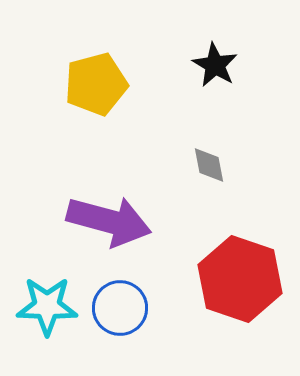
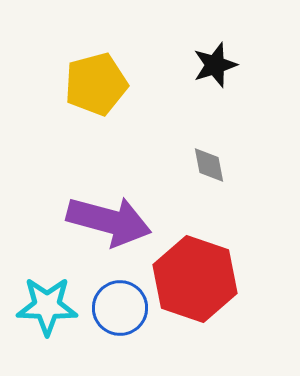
black star: rotated 24 degrees clockwise
red hexagon: moved 45 px left
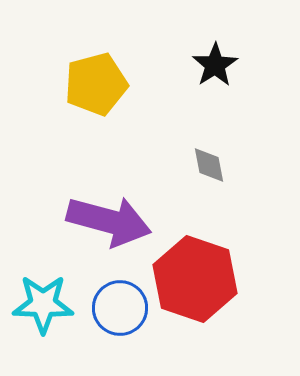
black star: rotated 15 degrees counterclockwise
cyan star: moved 4 px left, 2 px up
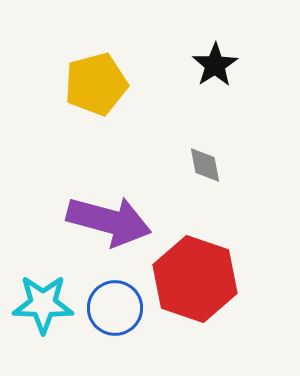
gray diamond: moved 4 px left
blue circle: moved 5 px left
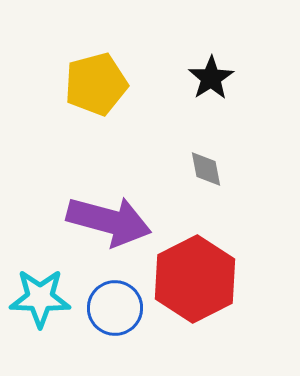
black star: moved 4 px left, 13 px down
gray diamond: moved 1 px right, 4 px down
red hexagon: rotated 14 degrees clockwise
cyan star: moved 3 px left, 6 px up
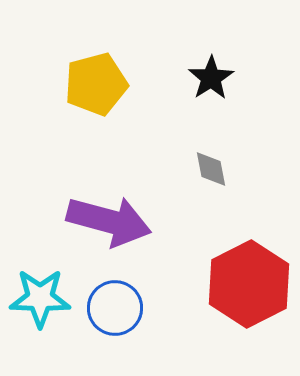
gray diamond: moved 5 px right
red hexagon: moved 54 px right, 5 px down
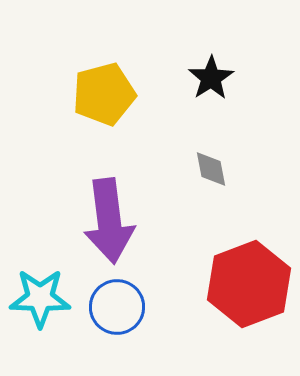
yellow pentagon: moved 8 px right, 10 px down
purple arrow: rotated 68 degrees clockwise
red hexagon: rotated 6 degrees clockwise
blue circle: moved 2 px right, 1 px up
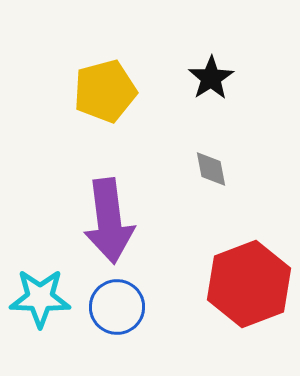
yellow pentagon: moved 1 px right, 3 px up
